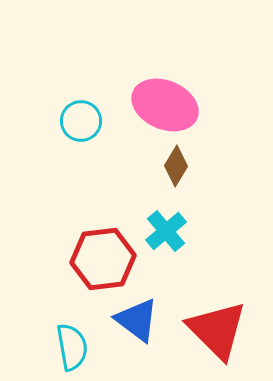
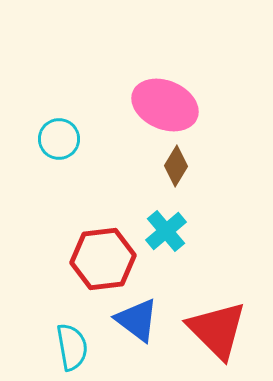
cyan circle: moved 22 px left, 18 px down
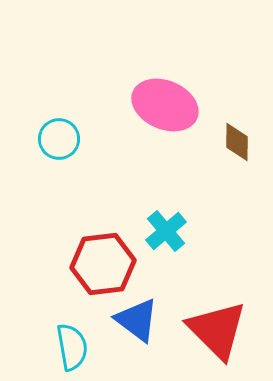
brown diamond: moved 61 px right, 24 px up; rotated 30 degrees counterclockwise
red hexagon: moved 5 px down
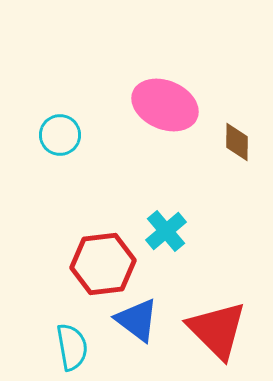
cyan circle: moved 1 px right, 4 px up
